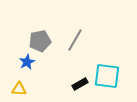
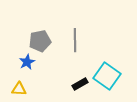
gray line: rotated 30 degrees counterclockwise
cyan square: rotated 28 degrees clockwise
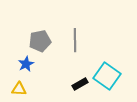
blue star: moved 1 px left, 2 px down
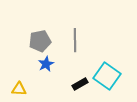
blue star: moved 20 px right
